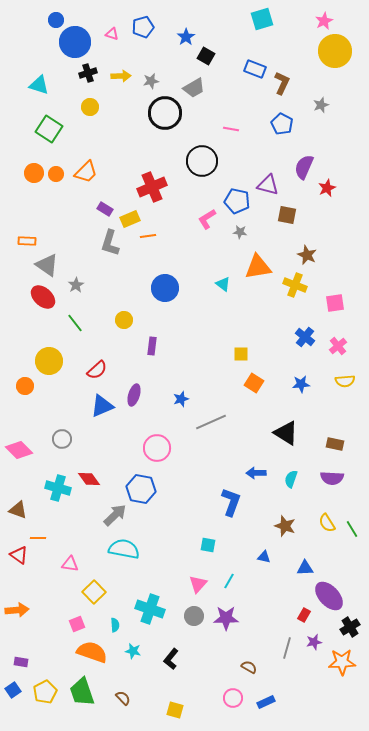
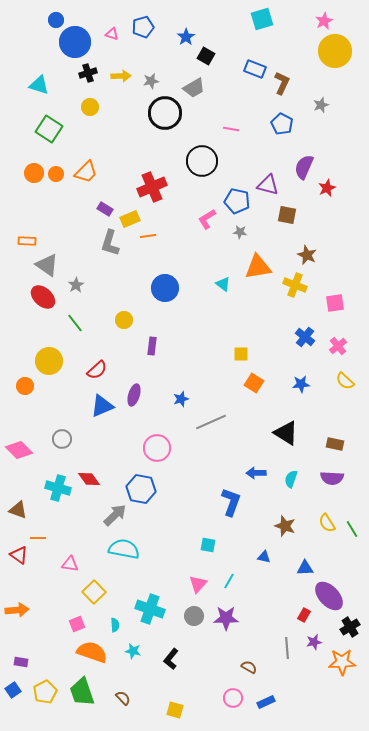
yellow semicircle at (345, 381): rotated 48 degrees clockwise
gray line at (287, 648): rotated 20 degrees counterclockwise
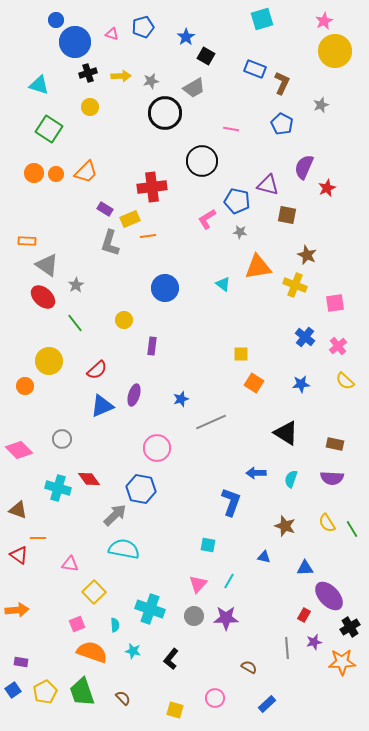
red cross at (152, 187): rotated 16 degrees clockwise
pink circle at (233, 698): moved 18 px left
blue rectangle at (266, 702): moved 1 px right, 2 px down; rotated 18 degrees counterclockwise
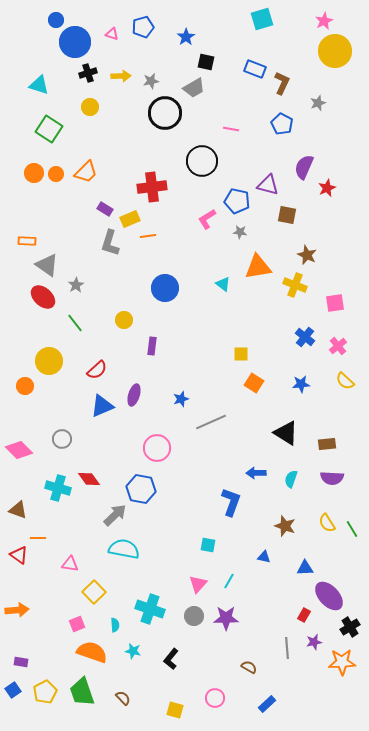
black square at (206, 56): moved 6 px down; rotated 18 degrees counterclockwise
gray star at (321, 105): moved 3 px left, 2 px up
brown rectangle at (335, 444): moved 8 px left; rotated 18 degrees counterclockwise
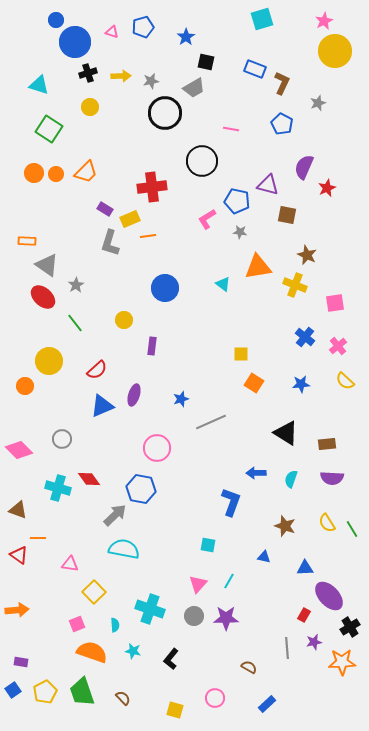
pink triangle at (112, 34): moved 2 px up
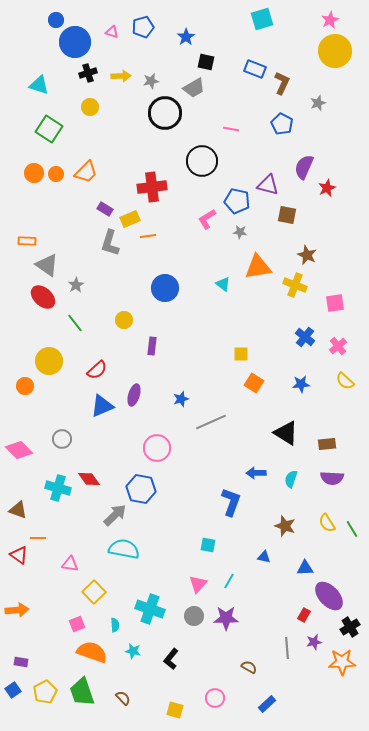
pink star at (324, 21): moved 6 px right, 1 px up
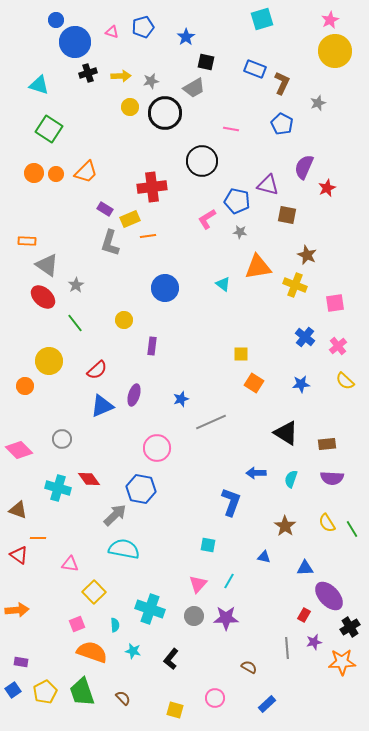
yellow circle at (90, 107): moved 40 px right
brown star at (285, 526): rotated 15 degrees clockwise
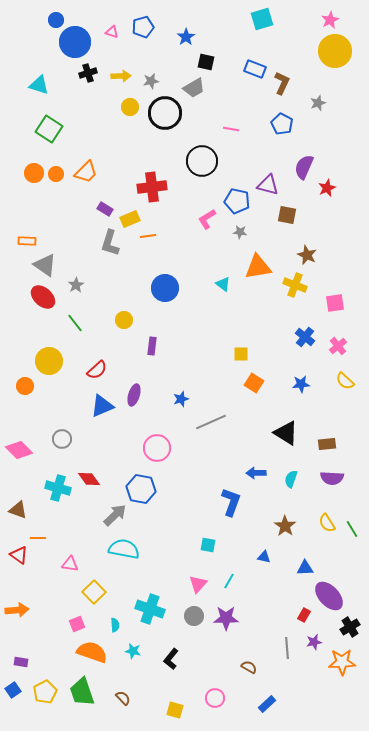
gray triangle at (47, 265): moved 2 px left
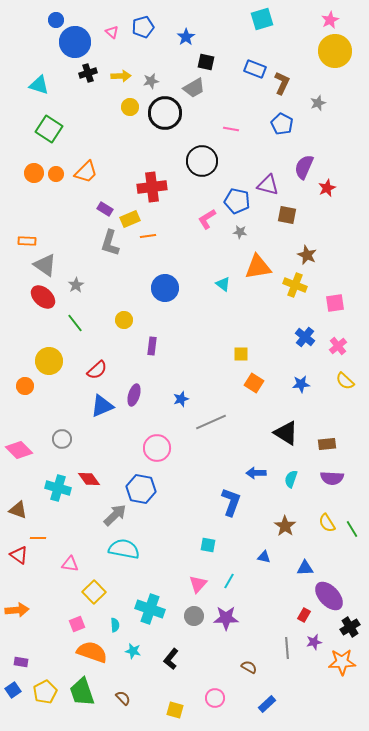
pink triangle at (112, 32): rotated 24 degrees clockwise
